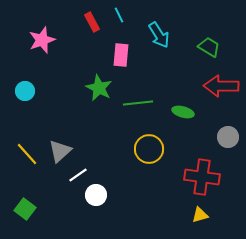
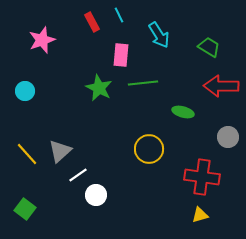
green line: moved 5 px right, 20 px up
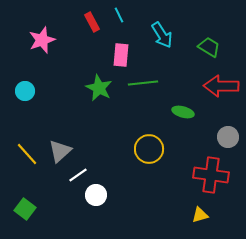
cyan arrow: moved 3 px right
red cross: moved 9 px right, 2 px up
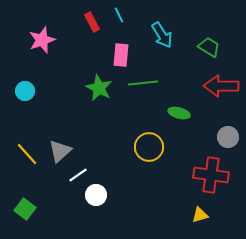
green ellipse: moved 4 px left, 1 px down
yellow circle: moved 2 px up
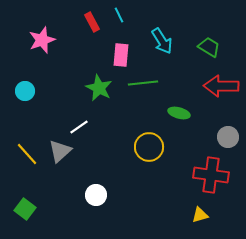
cyan arrow: moved 6 px down
white line: moved 1 px right, 48 px up
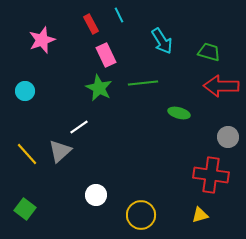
red rectangle: moved 1 px left, 2 px down
green trapezoid: moved 5 px down; rotated 15 degrees counterclockwise
pink rectangle: moved 15 px left; rotated 30 degrees counterclockwise
yellow circle: moved 8 px left, 68 px down
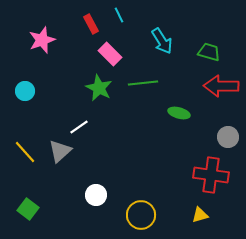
pink rectangle: moved 4 px right, 1 px up; rotated 20 degrees counterclockwise
yellow line: moved 2 px left, 2 px up
green square: moved 3 px right
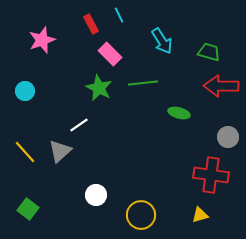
white line: moved 2 px up
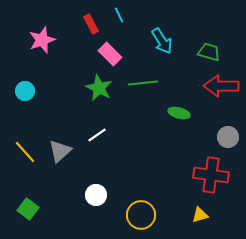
white line: moved 18 px right, 10 px down
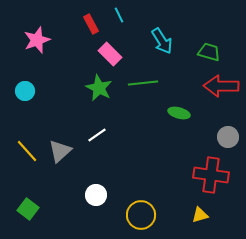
pink star: moved 5 px left
yellow line: moved 2 px right, 1 px up
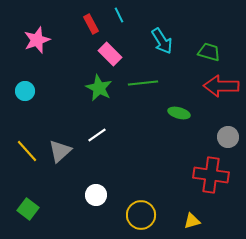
yellow triangle: moved 8 px left, 6 px down
